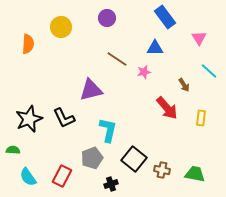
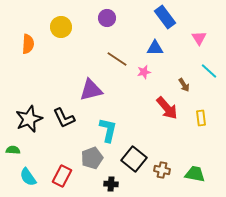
yellow rectangle: rotated 14 degrees counterclockwise
black cross: rotated 24 degrees clockwise
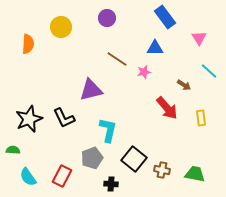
brown arrow: rotated 24 degrees counterclockwise
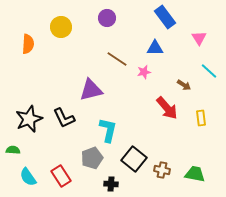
red rectangle: moved 1 px left; rotated 60 degrees counterclockwise
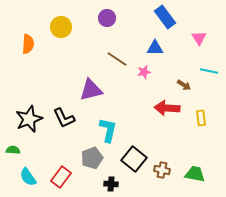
cyan line: rotated 30 degrees counterclockwise
red arrow: rotated 135 degrees clockwise
red rectangle: moved 1 px down; rotated 70 degrees clockwise
